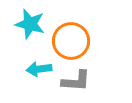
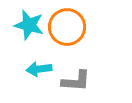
cyan star: moved 1 px left, 1 px down
orange circle: moved 4 px left, 14 px up
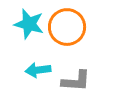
cyan star: moved 1 px up
cyan arrow: moved 1 px left, 1 px down
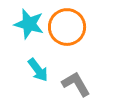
cyan arrow: rotated 120 degrees counterclockwise
gray L-shape: moved 3 px down; rotated 124 degrees counterclockwise
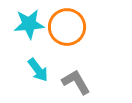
cyan star: rotated 20 degrees counterclockwise
gray L-shape: moved 2 px up
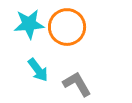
gray L-shape: moved 1 px right, 2 px down
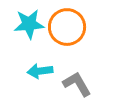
cyan arrow: moved 2 px right, 1 px down; rotated 120 degrees clockwise
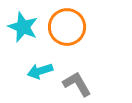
cyan star: moved 6 px left, 3 px down; rotated 28 degrees clockwise
cyan arrow: rotated 10 degrees counterclockwise
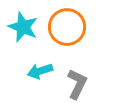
gray L-shape: rotated 56 degrees clockwise
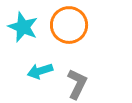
orange circle: moved 2 px right, 2 px up
